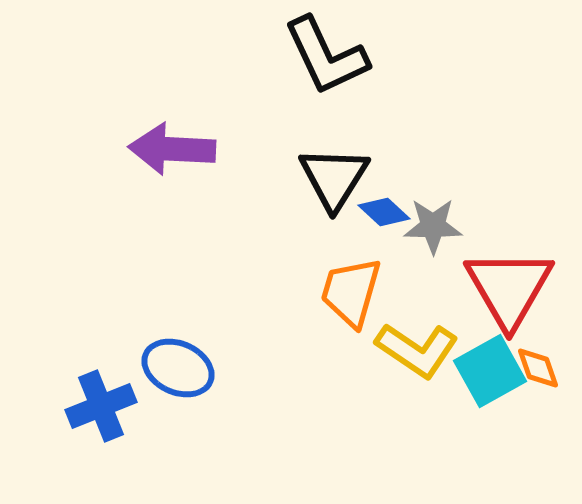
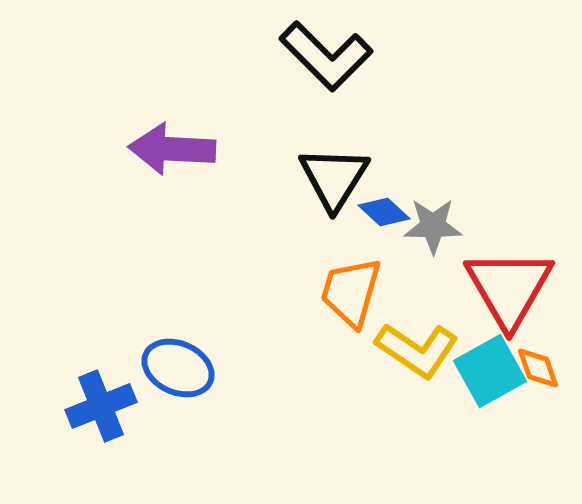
black L-shape: rotated 20 degrees counterclockwise
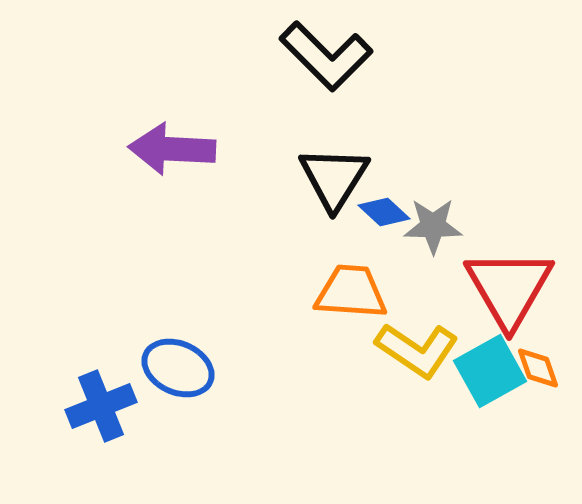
orange trapezoid: rotated 78 degrees clockwise
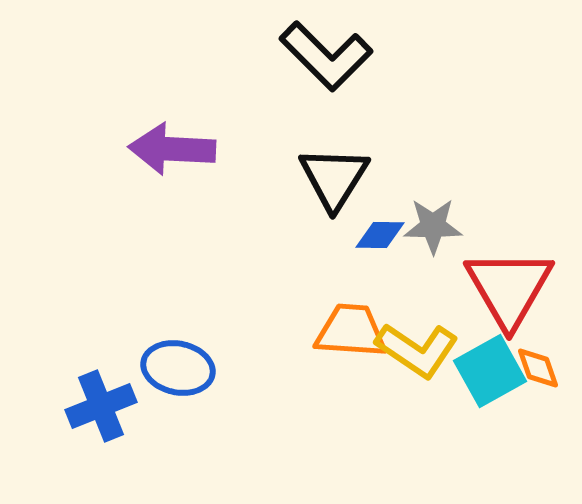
blue diamond: moved 4 px left, 23 px down; rotated 42 degrees counterclockwise
orange trapezoid: moved 39 px down
blue ellipse: rotated 12 degrees counterclockwise
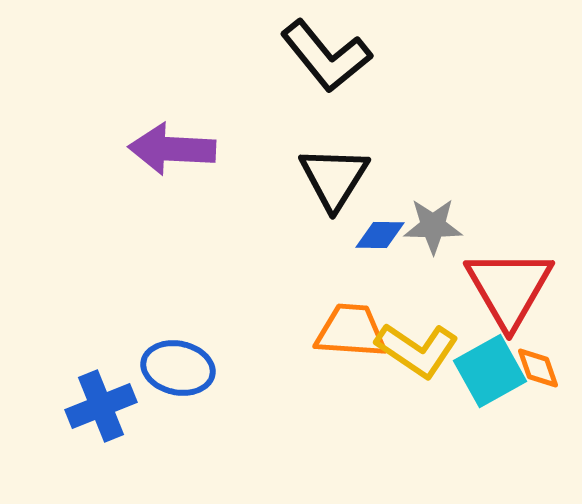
black L-shape: rotated 6 degrees clockwise
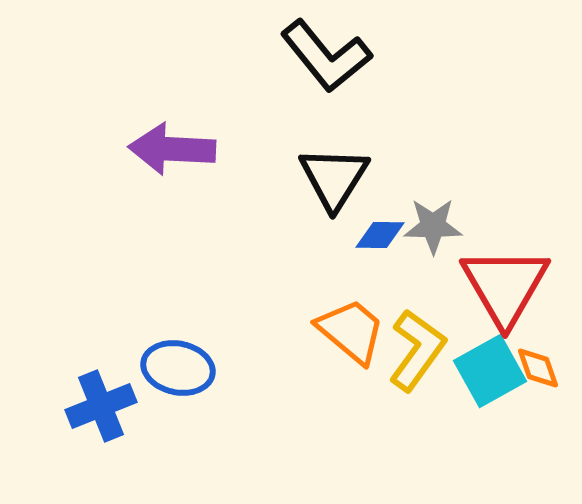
red triangle: moved 4 px left, 2 px up
orange trapezoid: rotated 36 degrees clockwise
yellow L-shape: rotated 88 degrees counterclockwise
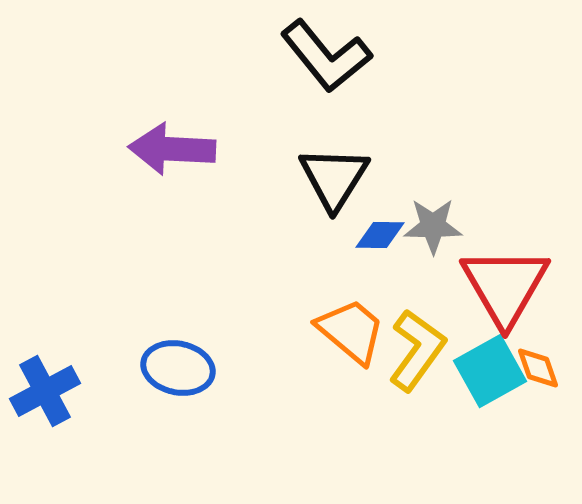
blue cross: moved 56 px left, 15 px up; rotated 6 degrees counterclockwise
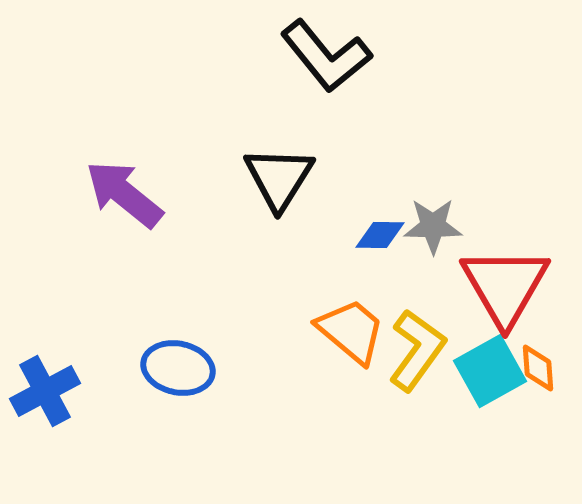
purple arrow: moved 48 px left, 45 px down; rotated 36 degrees clockwise
black triangle: moved 55 px left
orange diamond: rotated 15 degrees clockwise
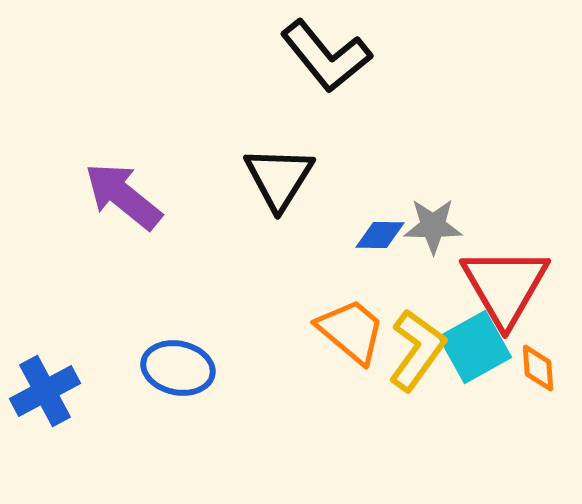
purple arrow: moved 1 px left, 2 px down
cyan square: moved 15 px left, 24 px up
